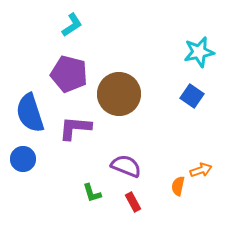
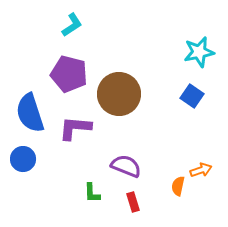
green L-shape: rotated 15 degrees clockwise
red rectangle: rotated 12 degrees clockwise
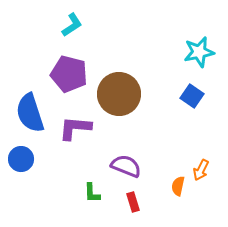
blue circle: moved 2 px left
orange arrow: rotated 135 degrees clockwise
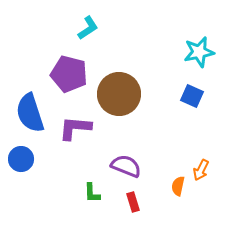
cyan L-shape: moved 16 px right, 3 px down
blue square: rotated 10 degrees counterclockwise
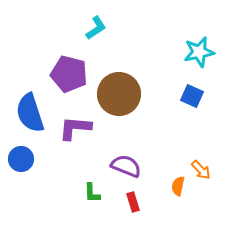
cyan L-shape: moved 8 px right
orange arrow: rotated 70 degrees counterclockwise
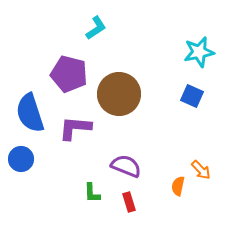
red rectangle: moved 4 px left
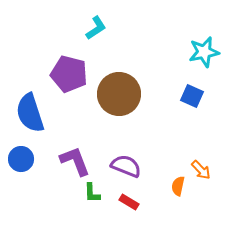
cyan star: moved 5 px right
purple L-shape: moved 33 px down; rotated 64 degrees clockwise
red rectangle: rotated 42 degrees counterclockwise
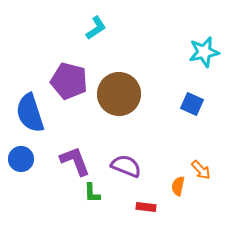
purple pentagon: moved 7 px down
blue square: moved 8 px down
red rectangle: moved 17 px right, 5 px down; rotated 24 degrees counterclockwise
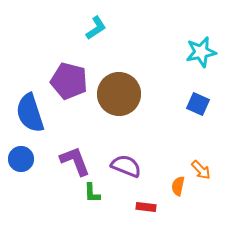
cyan star: moved 3 px left
blue square: moved 6 px right
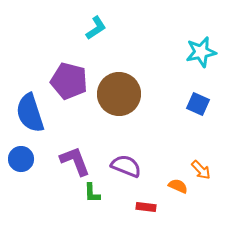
orange semicircle: rotated 102 degrees clockwise
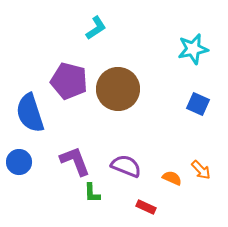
cyan star: moved 8 px left, 3 px up
brown circle: moved 1 px left, 5 px up
blue circle: moved 2 px left, 3 px down
orange semicircle: moved 6 px left, 8 px up
red rectangle: rotated 18 degrees clockwise
